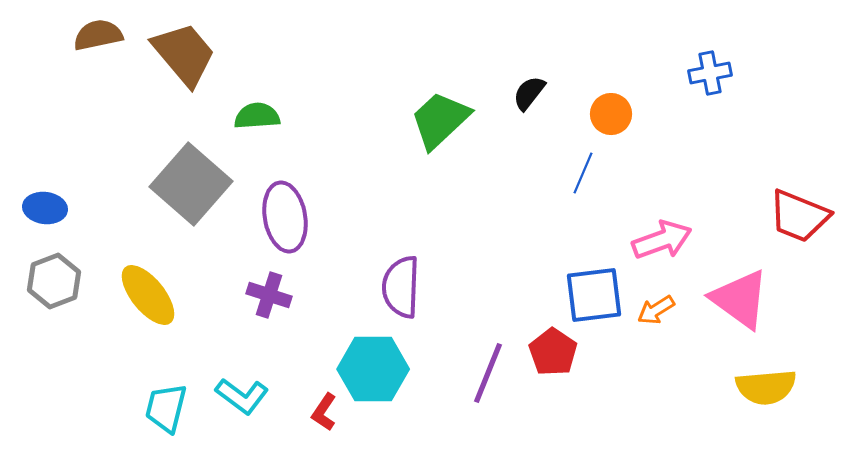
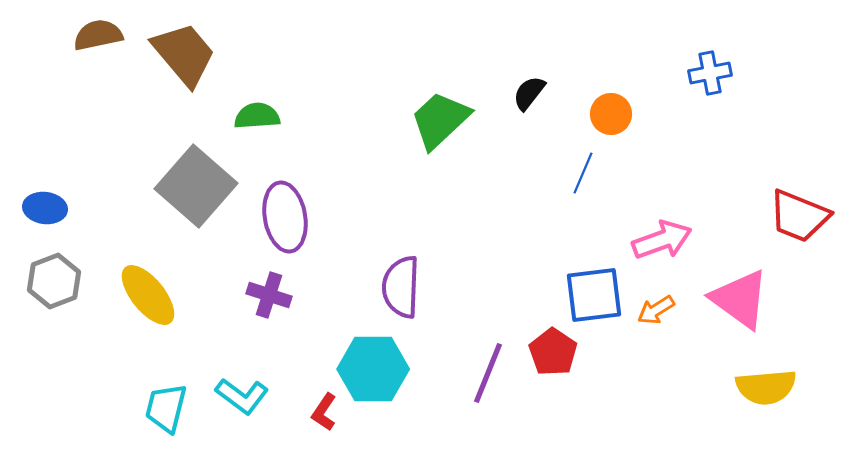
gray square: moved 5 px right, 2 px down
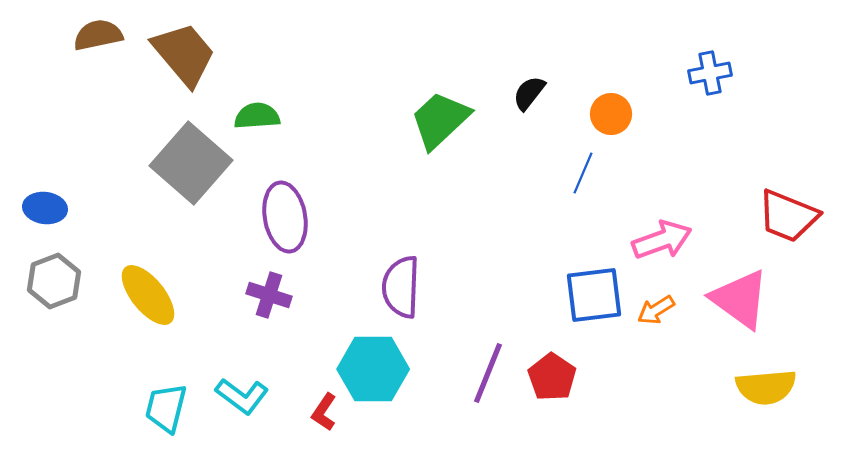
gray square: moved 5 px left, 23 px up
red trapezoid: moved 11 px left
red pentagon: moved 1 px left, 25 px down
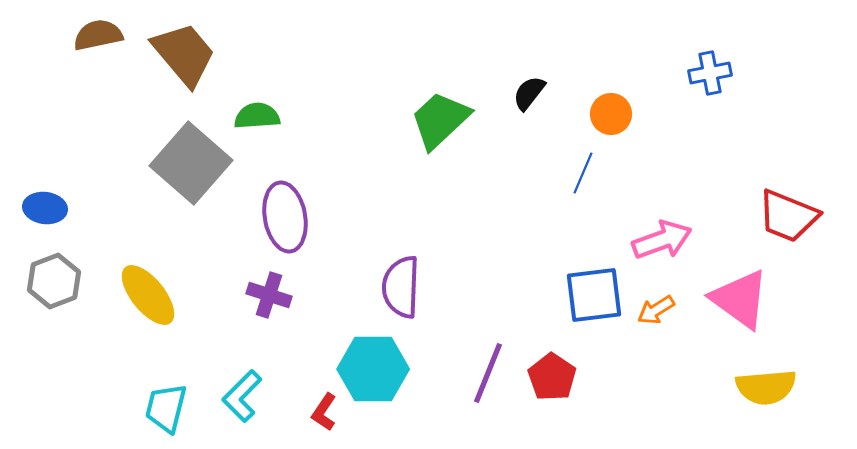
cyan L-shape: rotated 98 degrees clockwise
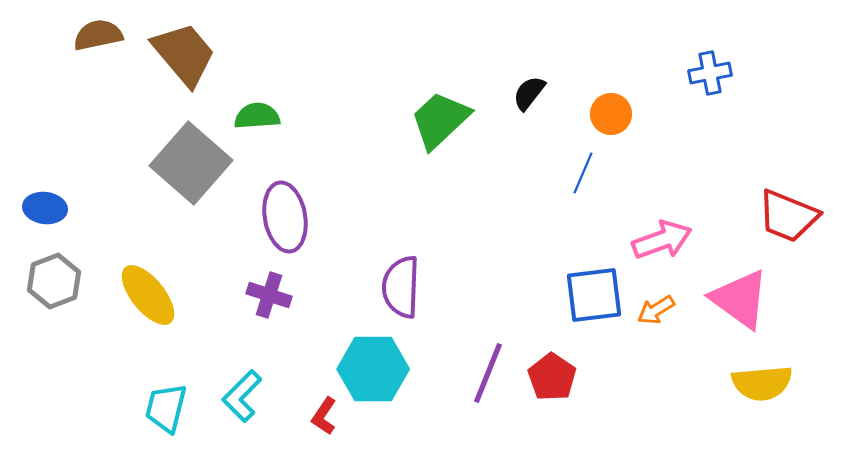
yellow semicircle: moved 4 px left, 4 px up
red L-shape: moved 4 px down
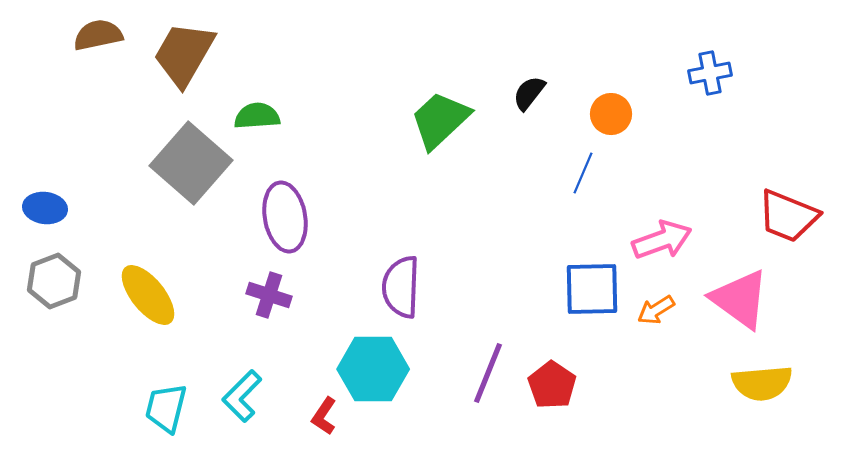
brown trapezoid: rotated 110 degrees counterclockwise
blue square: moved 2 px left, 6 px up; rotated 6 degrees clockwise
red pentagon: moved 8 px down
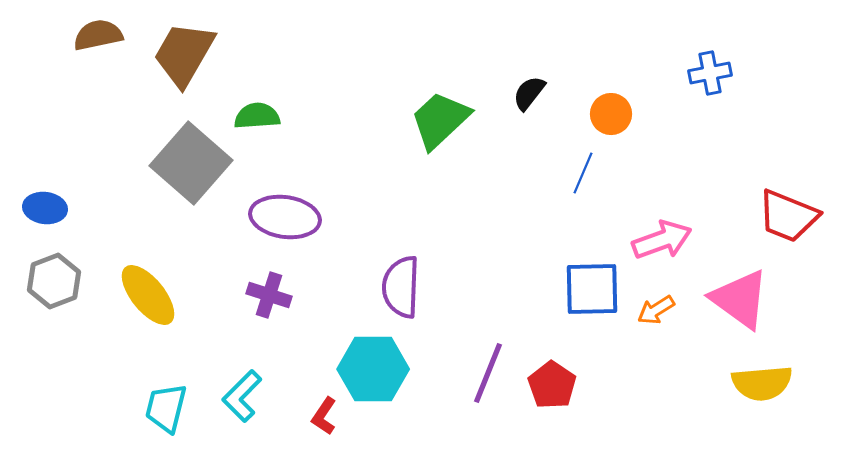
purple ellipse: rotated 72 degrees counterclockwise
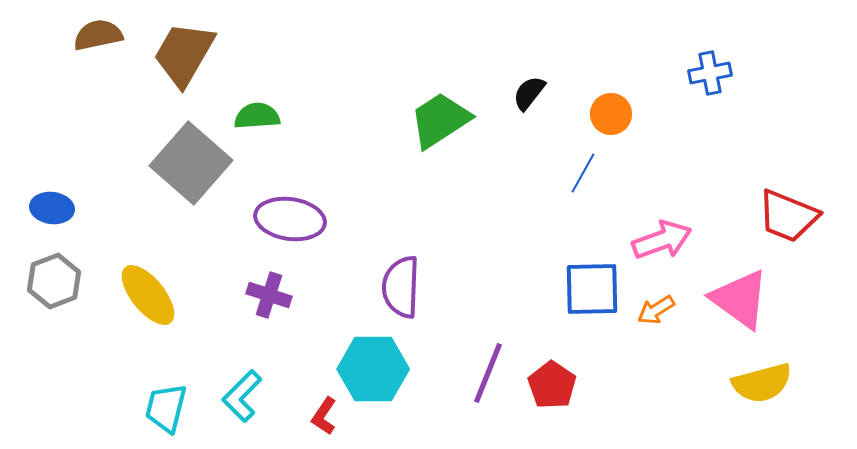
green trapezoid: rotated 10 degrees clockwise
blue line: rotated 6 degrees clockwise
blue ellipse: moved 7 px right
purple ellipse: moved 5 px right, 2 px down
yellow semicircle: rotated 10 degrees counterclockwise
